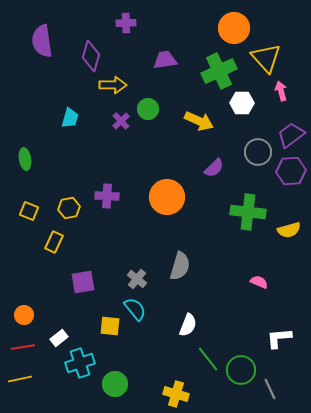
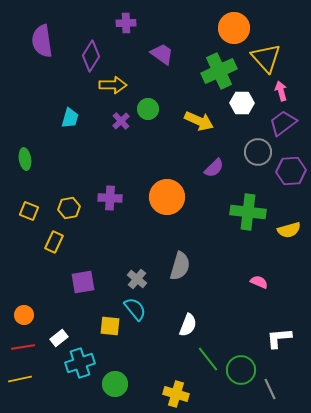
purple diamond at (91, 56): rotated 16 degrees clockwise
purple trapezoid at (165, 60): moved 3 px left, 6 px up; rotated 45 degrees clockwise
purple trapezoid at (291, 135): moved 8 px left, 12 px up
purple cross at (107, 196): moved 3 px right, 2 px down
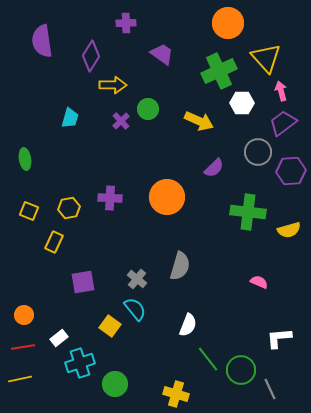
orange circle at (234, 28): moved 6 px left, 5 px up
yellow square at (110, 326): rotated 30 degrees clockwise
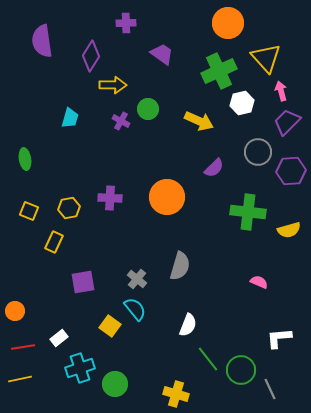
white hexagon at (242, 103): rotated 15 degrees counterclockwise
purple cross at (121, 121): rotated 18 degrees counterclockwise
purple trapezoid at (283, 123): moved 4 px right, 1 px up; rotated 8 degrees counterclockwise
orange circle at (24, 315): moved 9 px left, 4 px up
cyan cross at (80, 363): moved 5 px down
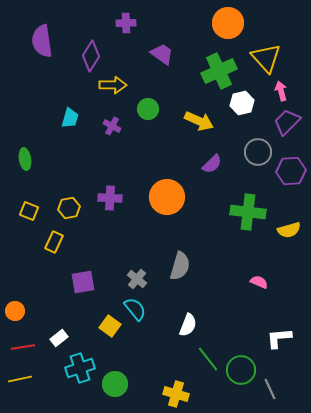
purple cross at (121, 121): moved 9 px left, 5 px down
purple semicircle at (214, 168): moved 2 px left, 4 px up
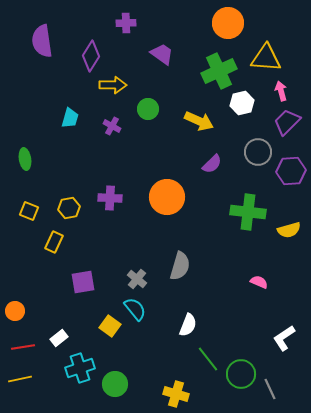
yellow triangle at (266, 58): rotated 44 degrees counterclockwise
white L-shape at (279, 338): moved 5 px right; rotated 28 degrees counterclockwise
green circle at (241, 370): moved 4 px down
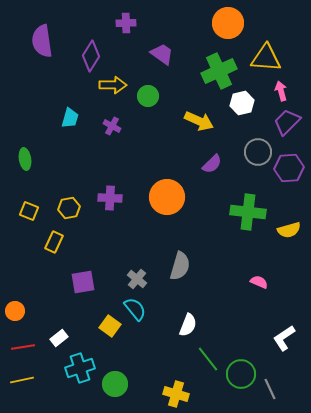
green circle at (148, 109): moved 13 px up
purple hexagon at (291, 171): moved 2 px left, 3 px up
yellow line at (20, 379): moved 2 px right, 1 px down
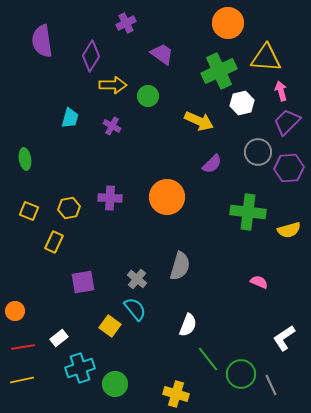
purple cross at (126, 23): rotated 24 degrees counterclockwise
gray line at (270, 389): moved 1 px right, 4 px up
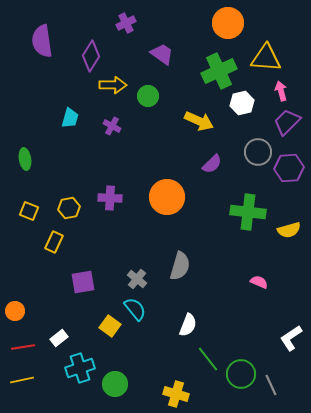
white L-shape at (284, 338): moved 7 px right
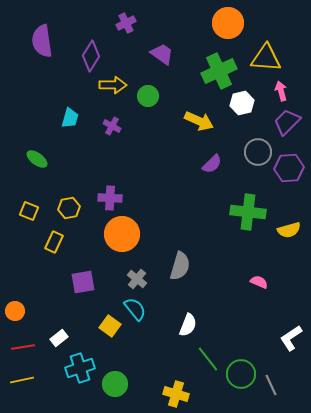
green ellipse at (25, 159): moved 12 px right; rotated 45 degrees counterclockwise
orange circle at (167, 197): moved 45 px left, 37 px down
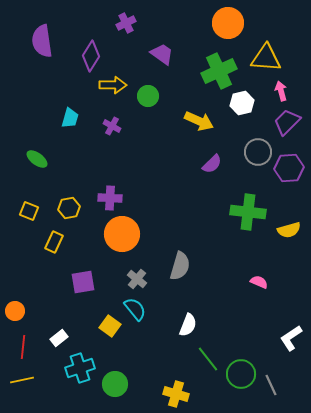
red line at (23, 347): rotated 75 degrees counterclockwise
